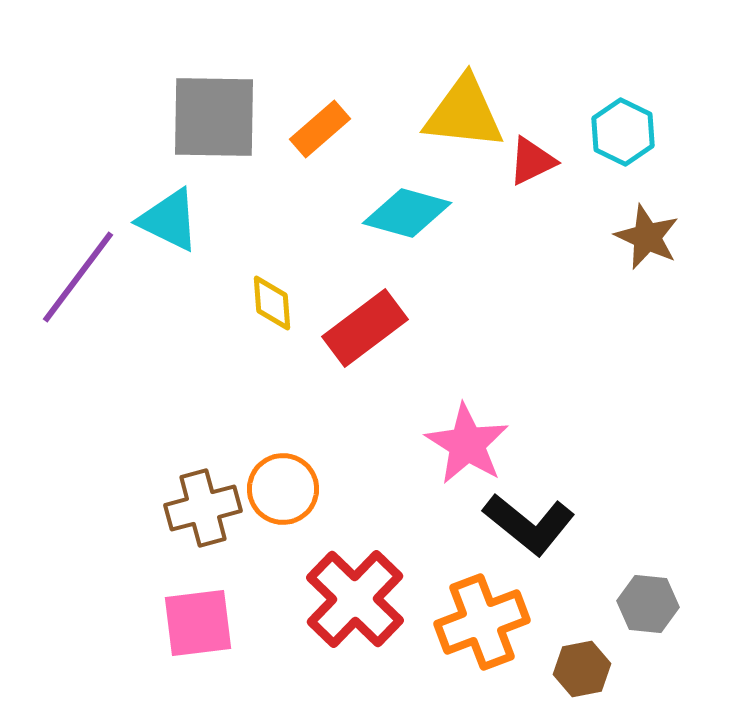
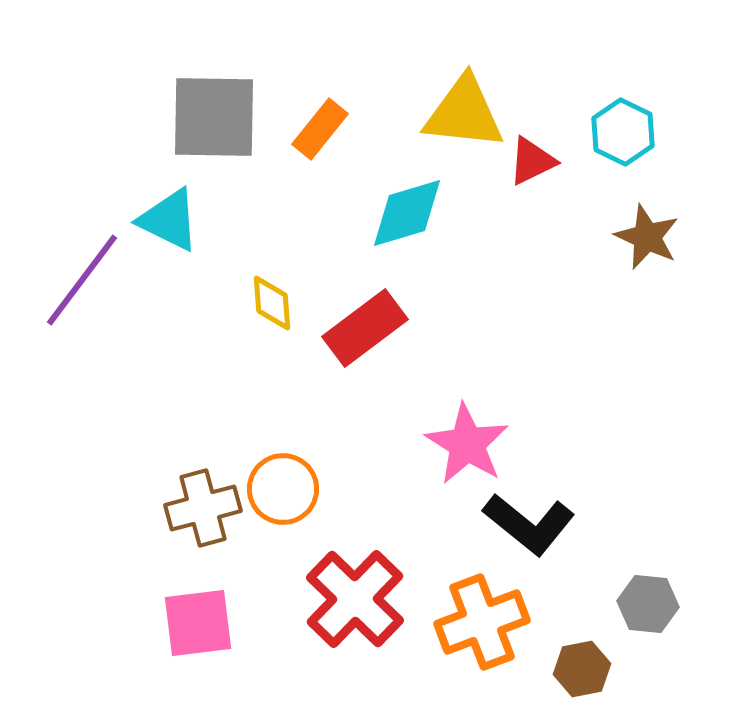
orange rectangle: rotated 10 degrees counterclockwise
cyan diamond: rotated 32 degrees counterclockwise
purple line: moved 4 px right, 3 px down
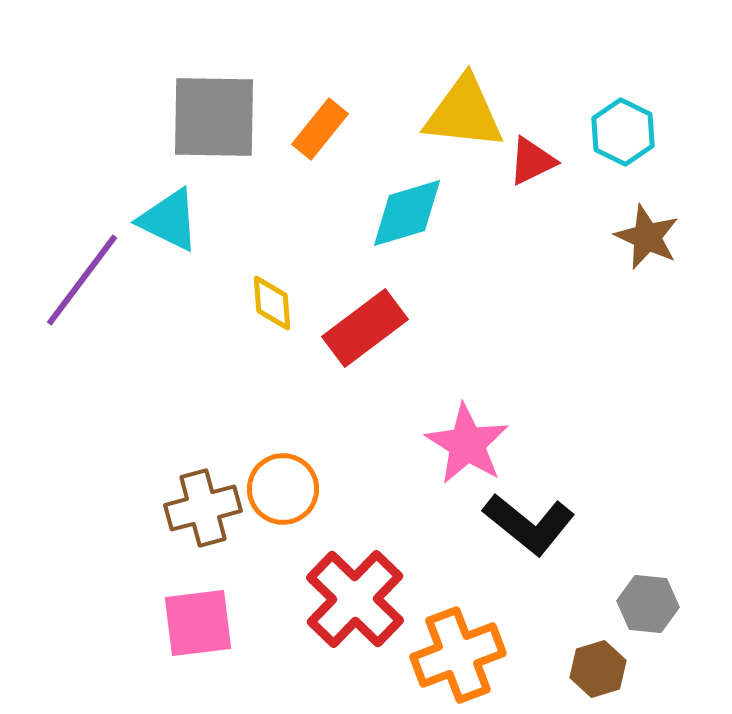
orange cross: moved 24 px left, 33 px down
brown hexagon: moved 16 px right; rotated 6 degrees counterclockwise
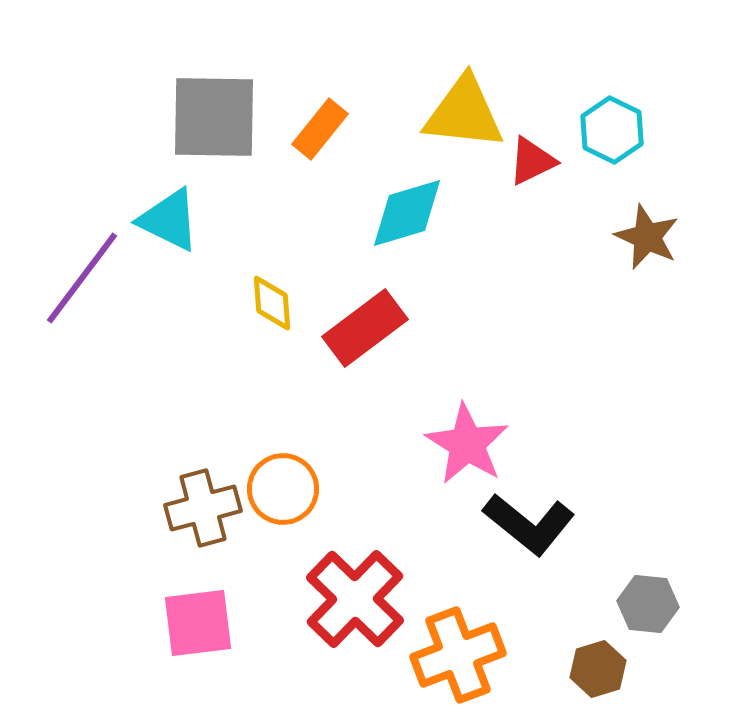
cyan hexagon: moved 11 px left, 2 px up
purple line: moved 2 px up
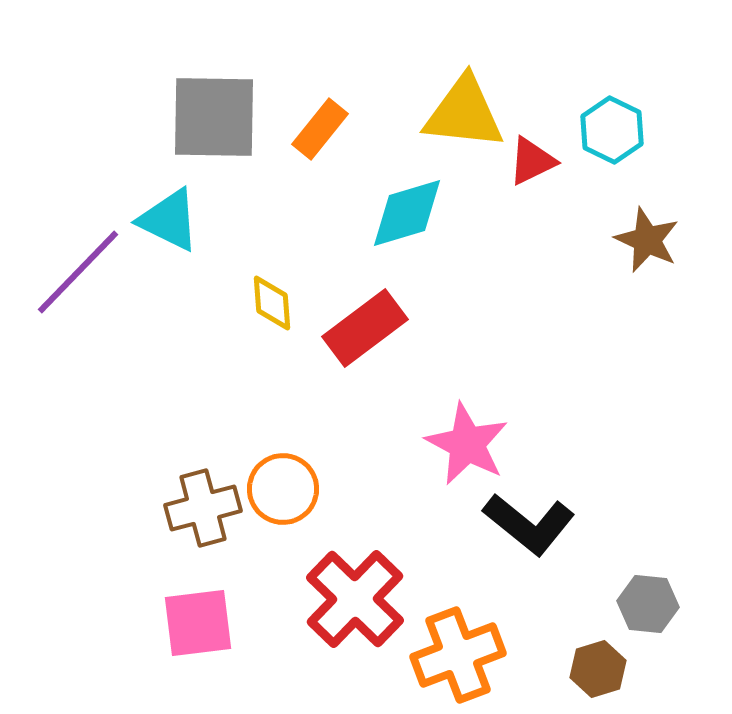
brown star: moved 3 px down
purple line: moved 4 px left, 6 px up; rotated 7 degrees clockwise
pink star: rotated 4 degrees counterclockwise
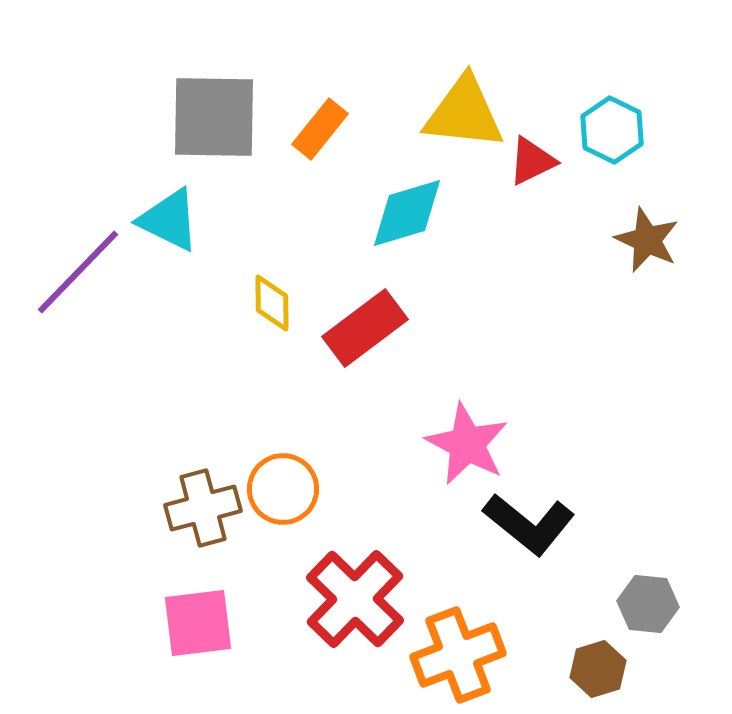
yellow diamond: rotated 4 degrees clockwise
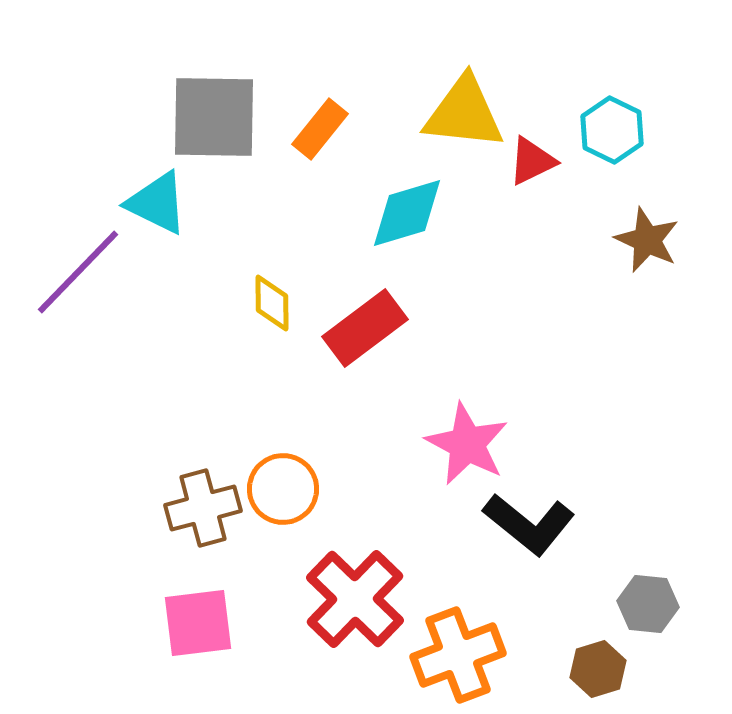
cyan triangle: moved 12 px left, 17 px up
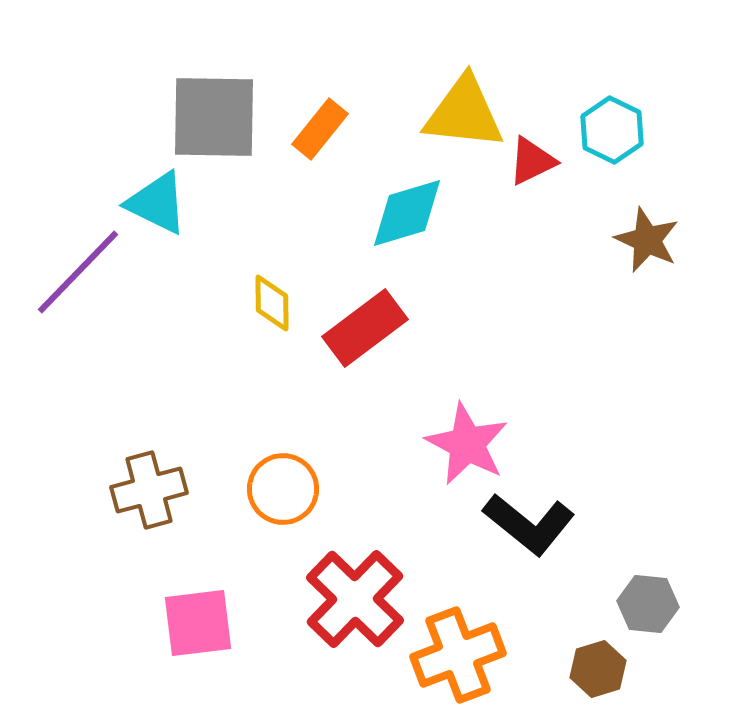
brown cross: moved 54 px left, 18 px up
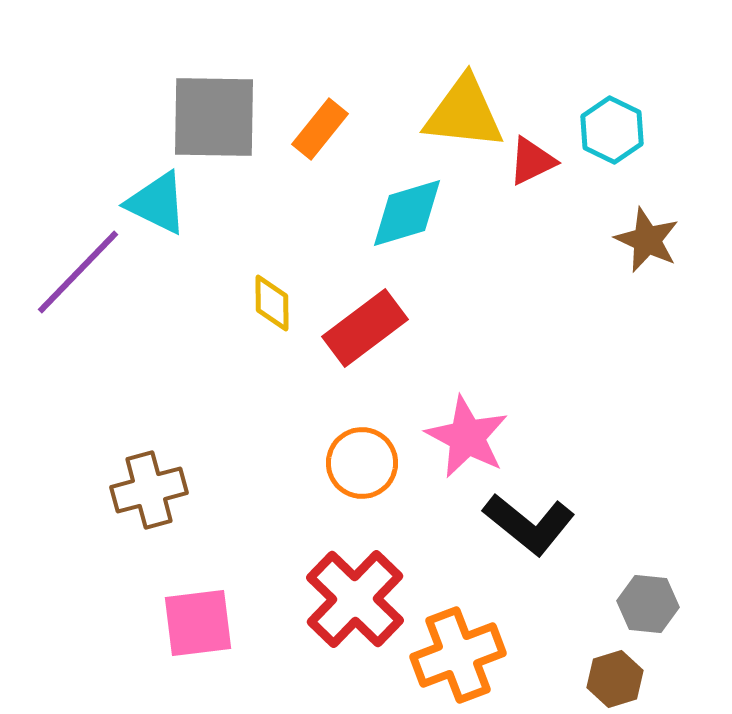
pink star: moved 7 px up
orange circle: moved 79 px right, 26 px up
brown hexagon: moved 17 px right, 10 px down
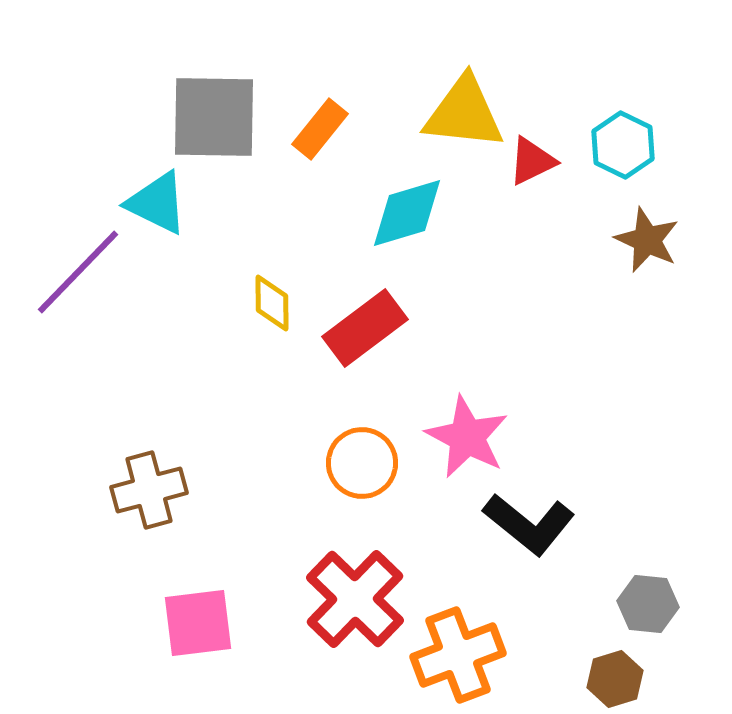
cyan hexagon: moved 11 px right, 15 px down
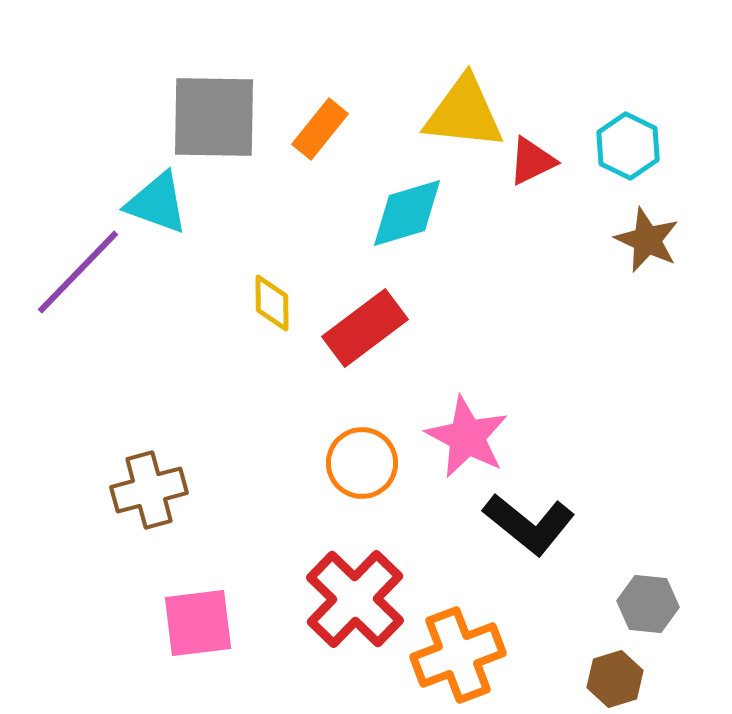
cyan hexagon: moved 5 px right, 1 px down
cyan triangle: rotated 6 degrees counterclockwise
